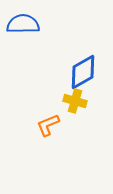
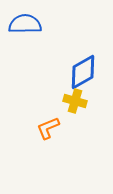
blue semicircle: moved 2 px right
orange L-shape: moved 3 px down
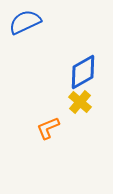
blue semicircle: moved 2 px up; rotated 24 degrees counterclockwise
yellow cross: moved 5 px right, 1 px down; rotated 25 degrees clockwise
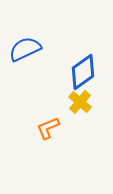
blue semicircle: moved 27 px down
blue diamond: rotated 6 degrees counterclockwise
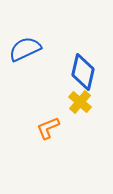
blue diamond: rotated 42 degrees counterclockwise
